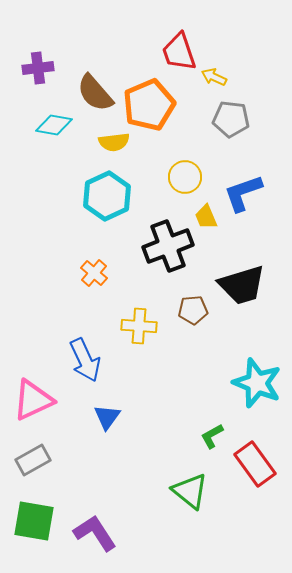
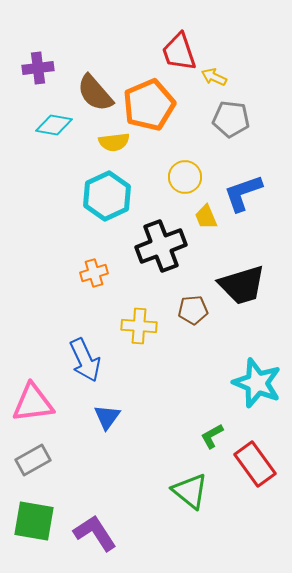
black cross: moved 7 px left
orange cross: rotated 32 degrees clockwise
pink triangle: moved 3 px down; rotated 18 degrees clockwise
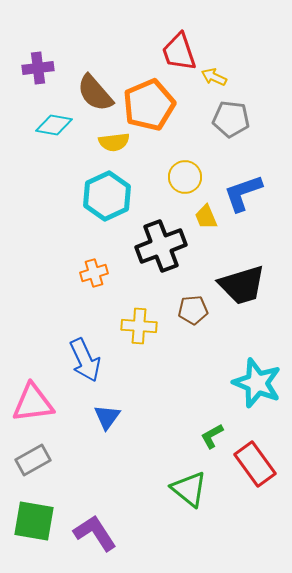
green triangle: moved 1 px left, 2 px up
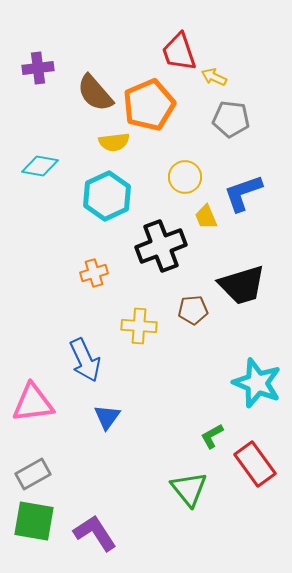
cyan diamond: moved 14 px left, 41 px down
gray rectangle: moved 14 px down
green triangle: rotated 12 degrees clockwise
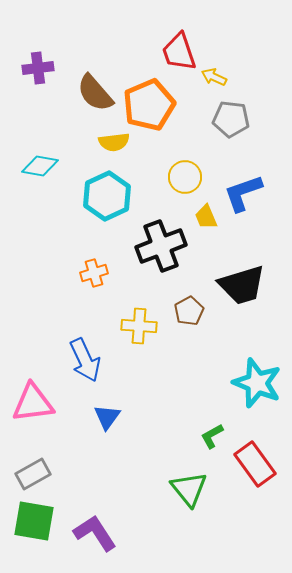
brown pentagon: moved 4 px left, 1 px down; rotated 24 degrees counterclockwise
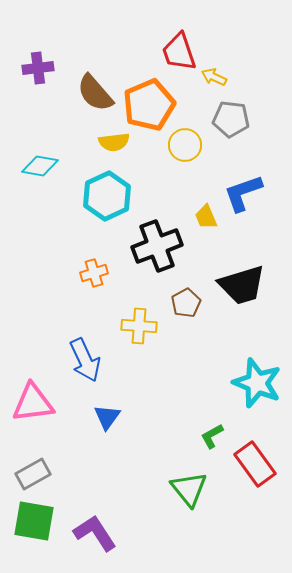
yellow circle: moved 32 px up
black cross: moved 4 px left
brown pentagon: moved 3 px left, 8 px up
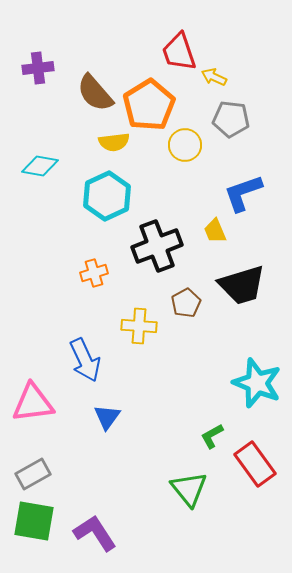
orange pentagon: rotated 9 degrees counterclockwise
yellow trapezoid: moved 9 px right, 14 px down
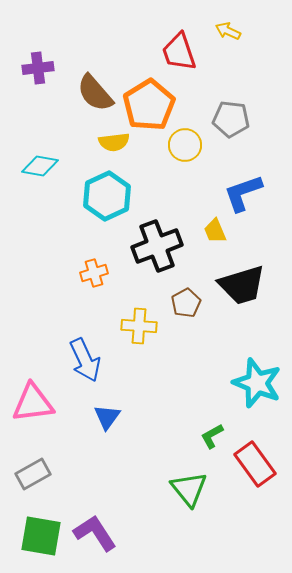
yellow arrow: moved 14 px right, 46 px up
green square: moved 7 px right, 15 px down
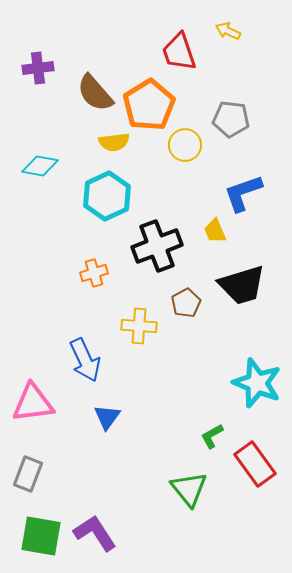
gray rectangle: moved 5 px left; rotated 40 degrees counterclockwise
